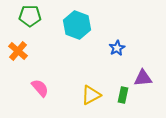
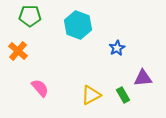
cyan hexagon: moved 1 px right
green rectangle: rotated 42 degrees counterclockwise
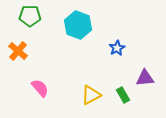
purple triangle: moved 2 px right
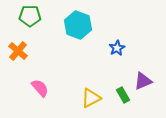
purple triangle: moved 2 px left, 3 px down; rotated 18 degrees counterclockwise
yellow triangle: moved 3 px down
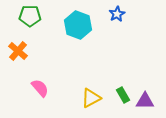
blue star: moved 34 px up
purple triangle: moved 2 px right, 20 px down; rotated 24 degrees clockwise
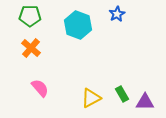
orange cross: moved 13 px right, 3 px up
green rectangle: moved 1 px left, 1 px up
purple triangle: moved 1 px down
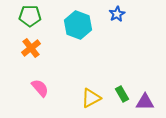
orange cross: rotated 12 degrees clockwise
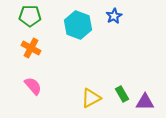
blue star: moved 3 px left, 2 px down
orange cross: rotated 24 degrees counterclockwise
pink semicircle: moved 7 px left, 2 px up
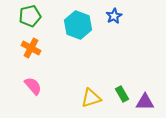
green pentagon: rotated 15 degrees counterclockwise
yellow triangle: rotated 10 degrees clockwise
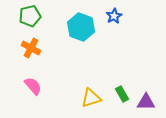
cyan hexagon: moved 3 px right, 2 px down
purple triangle: moved 1 px right
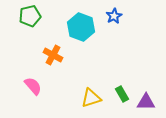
orange cross: moved 22 px right, 7 px down
